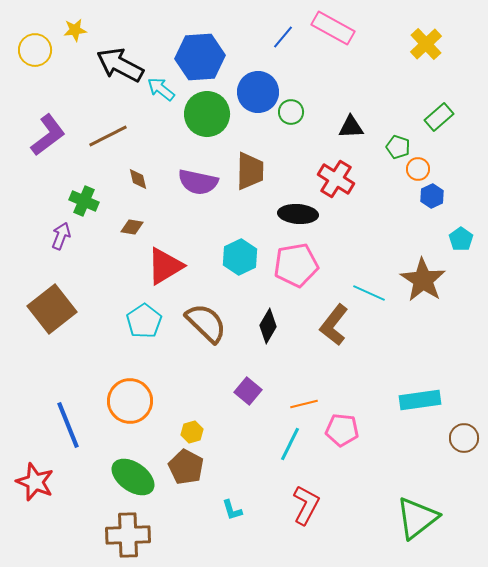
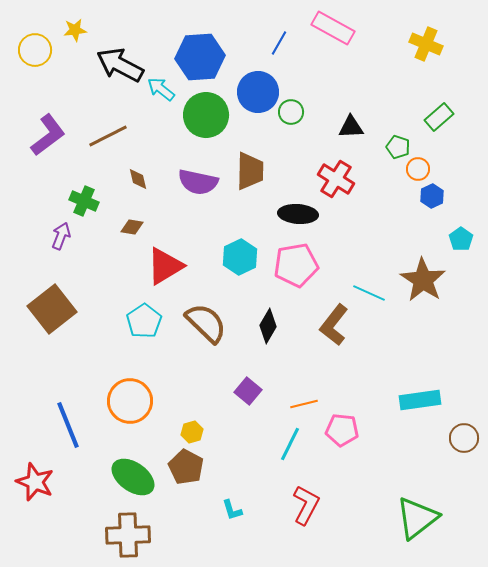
blue line at (283, 37): moved 4 px left, 6 px down; rotated 10 degrees counterclockwise
yellow cross at (426, 44): rotated 24 degrees counterclockwise
green circle at (207, 114): moved 1 px left, 1 px down
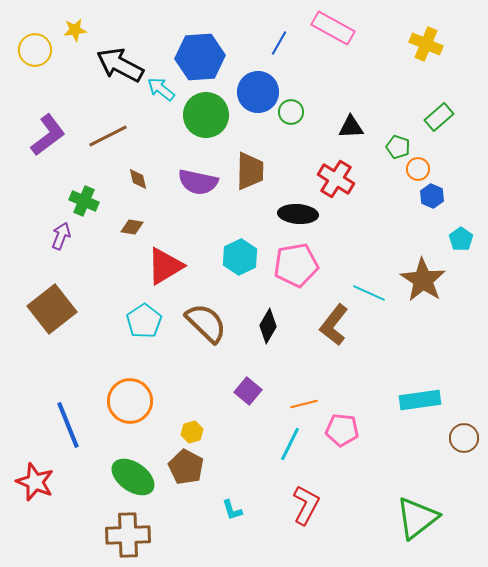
blue hexagon at (432, 196): rotated 10 degrees counterclockwise
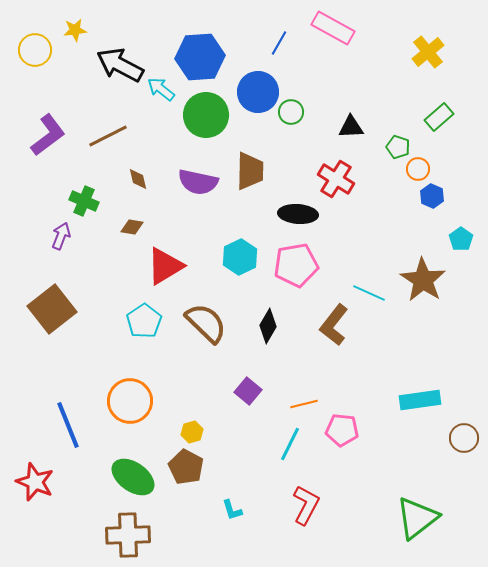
yellow cross at (426, 44): moved 2 px right, 8 px down; rotated 28 degrees clockwise
